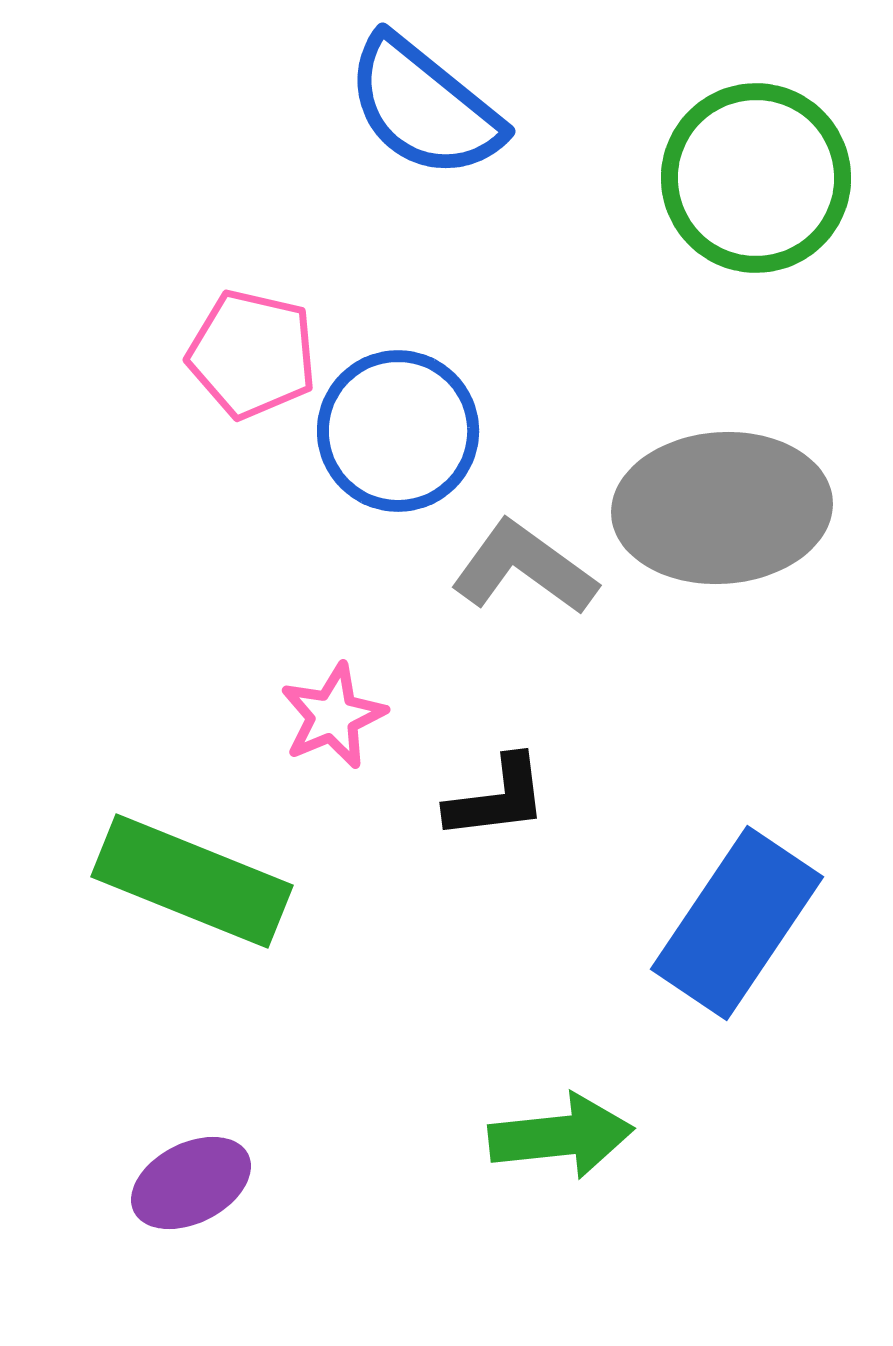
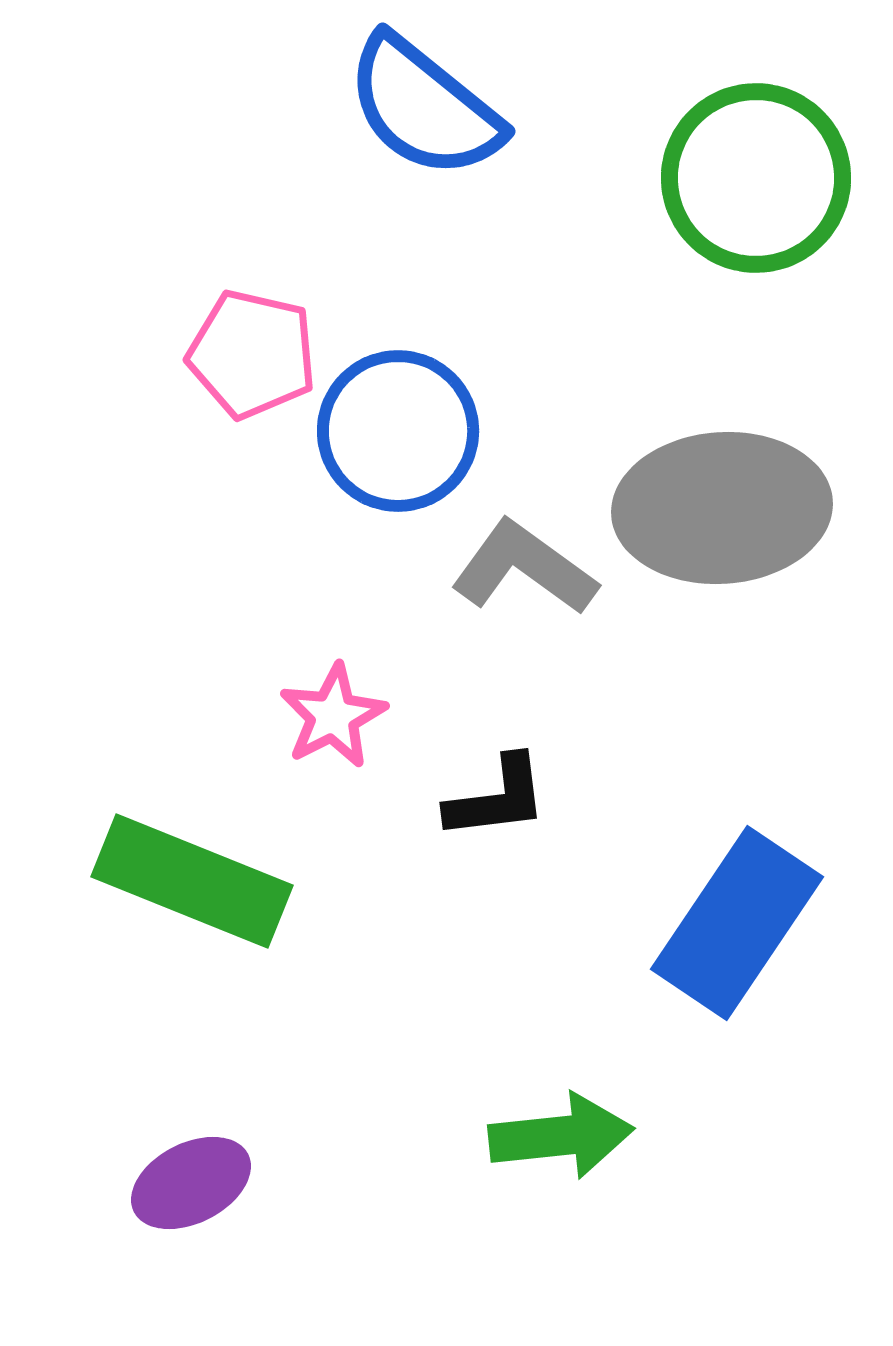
pink star: rotated 4 degrees counterclockwise
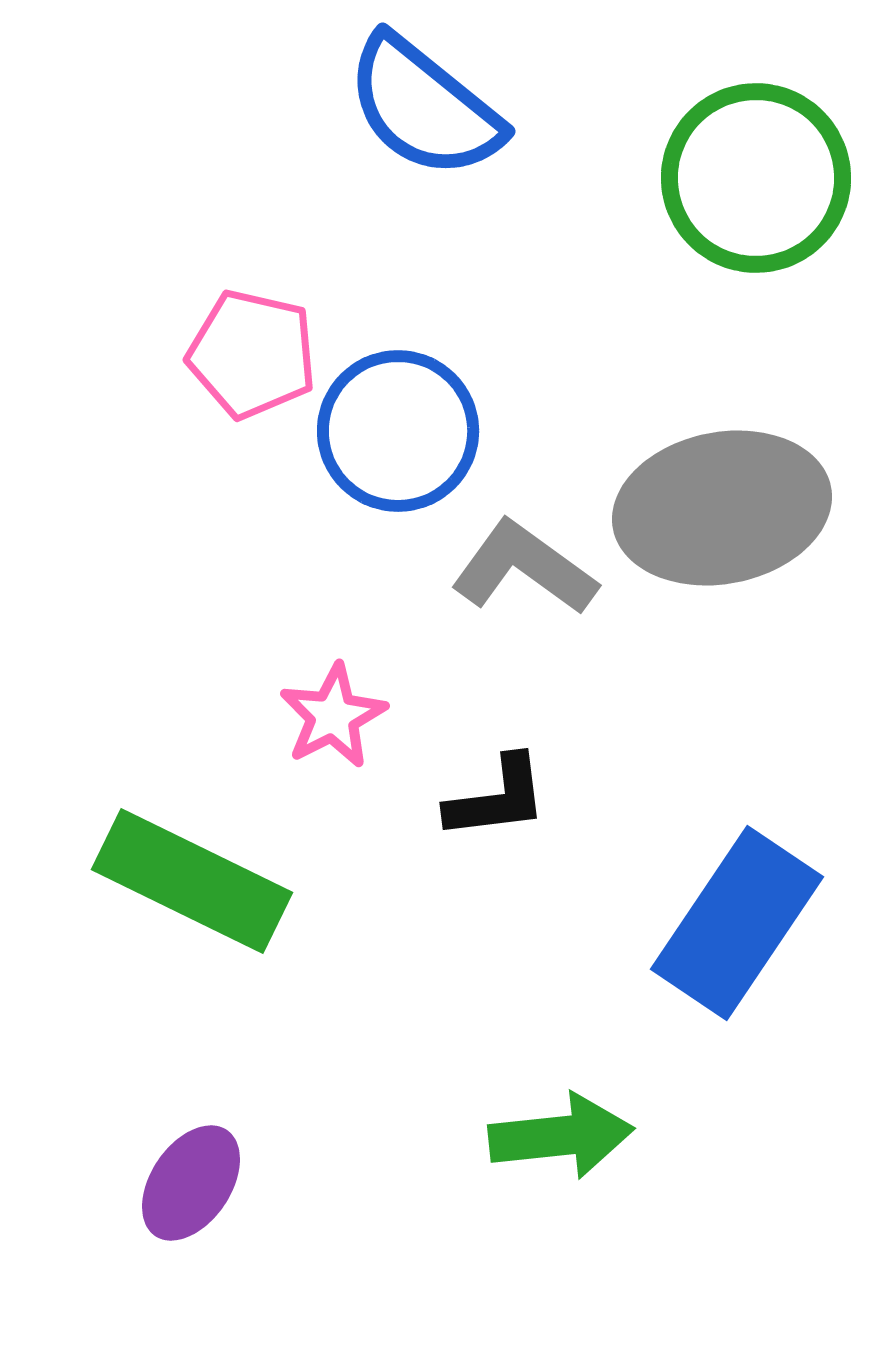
gray ellipse: rotated 7 degrees counterclockwise
green rectangle: rotated 4 degrees clockwise
purple ellipse: rotated 29 degrees counterclockwise
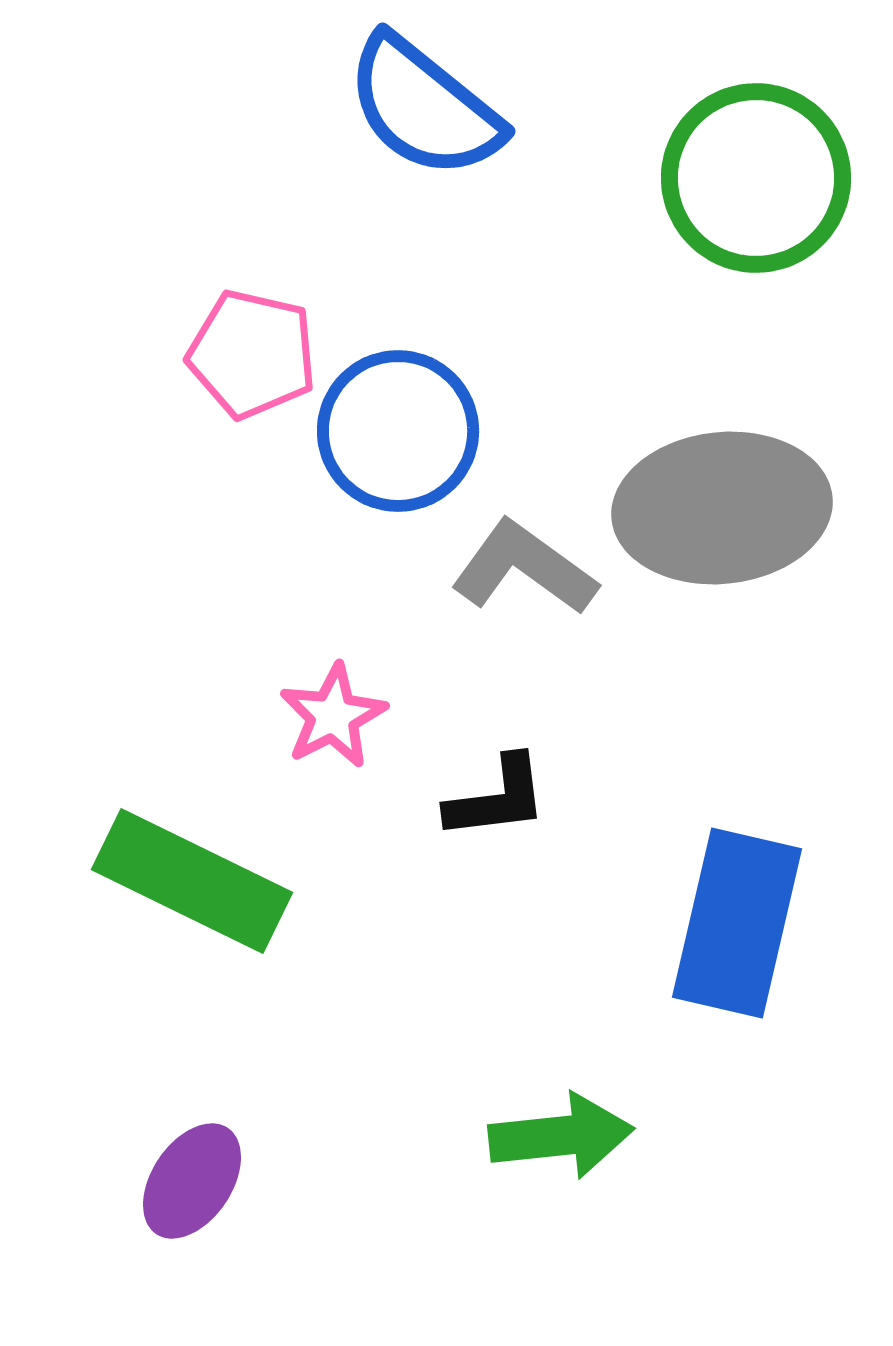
gray ellipse: rotated 5 degrees clockwise
blue rectangle: rotated 21 degrees counterclockwise
purple ellipse: moved 1 px right, 2 px up
